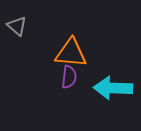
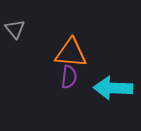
gray triangle: moved 2 px left, 3 px down; rotated 10 degrees clockwise
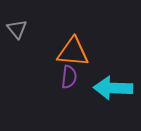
gray triangle: moved 2 px right
orange triangle: moved 2 px right, 1 px up
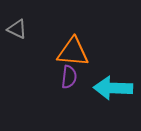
gray triangle: rotated 25 degrees counterclockwise
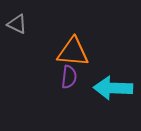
gray triangle: moved 5 px up
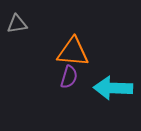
gray triangle: rotated 35 degrees counterclockwise
purple semicircle: rotated 10 degrees clockwise
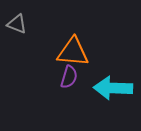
gray triangle: rotated 30 degrees clockwise
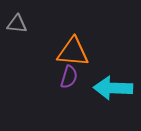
gray triangle: rotated 15 degrees counterclockwise
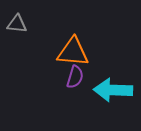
purple semicircle: moved 6 px right
cyan arrow: moved 2 px down
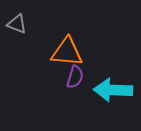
gray triangle: rotated 15 degrees clockwise
orange triangle: moved 6 px left
